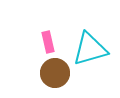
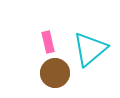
cyan triangle: rotated 24 degrees counterclockwise
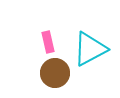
cyan triangle: rotated 12 degrees clockwise
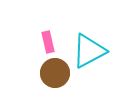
cyan triangle: moved 1 px left, 2 px down
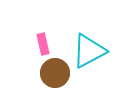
pink rectangle: moved 5 px left, 2 px down
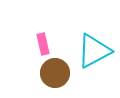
cyan triangle: moved 5 px right
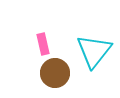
cyan triangle: rotated 24 degrees counterclockwise
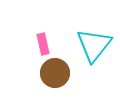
cyan triangle: moved 6 px up
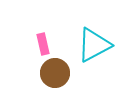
cyan triangle: rotated 24 degrees clockwise
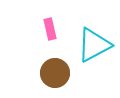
pink rectangle: moved 7 px right, 15 px up
